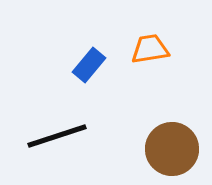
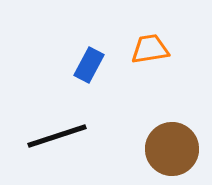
blue rectangle: rotated 12 degrees counterclockwise
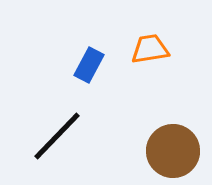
black line: rotated 28 degrees counterclockwise
brown circle: moved 1 px right, 2 px down
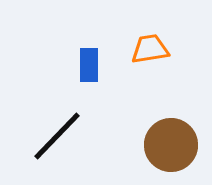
blue rectangle: rotated 28 degrees counterclockwise
brown circle: moved 2 px left, 6 px up
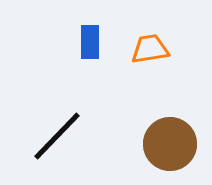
blue rectangle: moved 1 px right, 23 px up
brown circle: moved 1 px left, 1 px up
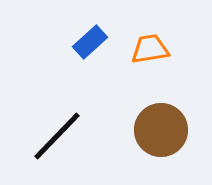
blue rectangle: rotated 48 degrees clockwise
brown circle: moved 9 px left, 14 px up
